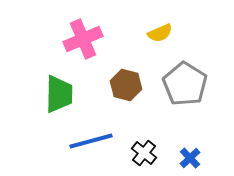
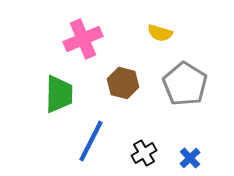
yellow semicircle: rotated 40 degrees clockwise
brown hexagon: moved 3 px left, 2 px up
blue line: rotated 48 degrees counterclockwise
black cross: rotated 20 degrees clockwise
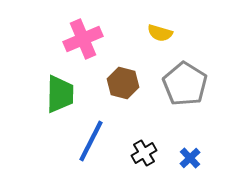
green trapezoid: moved 1 px right
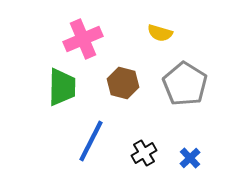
green trapezoid: moved 2 px right, 7 px up
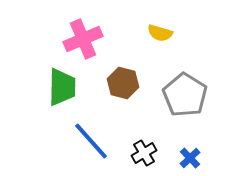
gray pentagon: moved 11 px down
blue line: rotated 69 degrees counterclockwise
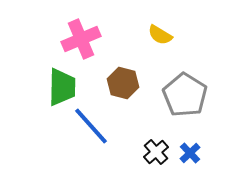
yellow semicircle: moved 2 px down; rotated 15 degrees clockwise
pink cross: moved 2 px left
blue line: moved 15 px up
black cross: moved 12 px right, 1 px up; rotated 10 degrees counterclockwise
blue cross: moved 5 px up
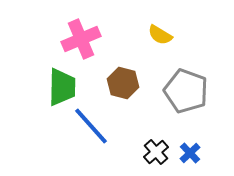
gray pentagon: moved 1 px right, 4 px up; rotated 12 degrees counterclockwise
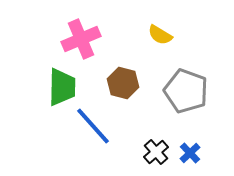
blue line: moved 2 px right
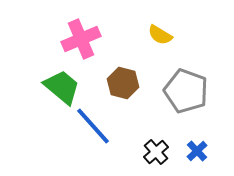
green trapezoid: rotated 51 degrees counterclockwise
blue cross: moved 7 px right, 2 px up
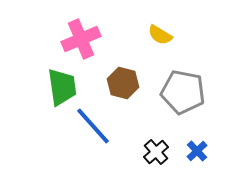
green trapezoid: rotated 42 degrees clockwise
gray pentagon: moved 3 px left, 1 px down; rotated 9 degrees counterclockwise
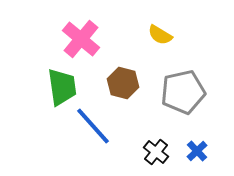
pink cross: rotated 27 degrees counterclockwise
gray pentagon: rotated 24 degrees counterclockwise
black cross: rotated 10 degrees counterclockwise
